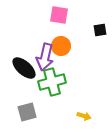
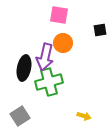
orange circle: moved 2 px right, 3 px up
black ellipse: rotated 60 degrees clockwise
green cross: moved 3 px left
gray square: moved 7 px left, 4 px down; rotated 18 degrees counterclockwise
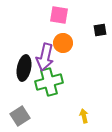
yellow arrow: rotated 120 degrees counterclockwise
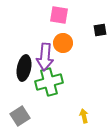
purple arrow: rotated 8 degrees counterclockwise
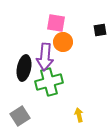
pink square: moved 3 px left, 8 px down
orange circle: moved 1 px up
yellow arrow: moved 5 px left, 1 px up
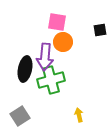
pink square: moved 1 px right, 1 px up
black ellipse: moved 1 px right, 1 px down
green cross: moved 2 px right, 2 px up
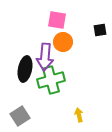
pink square: moved 2 px up
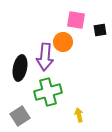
pink square: moved 19 px right
black ellipse: moved 5 px left, 1 px up
green cross: moved 3 px left, 12 px down
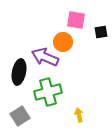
black square: moved 1 px right, 2 px down
purple arrow: rotated 108 degrees clockwise
black ellipse: moved 1 px left, 4 px down
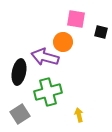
pink square: moved 1 px up
black square: rotated 24 degrees clockwise
purple arrow: rotated 8 degrees counterclockwise
gray square: moved 2 px up
